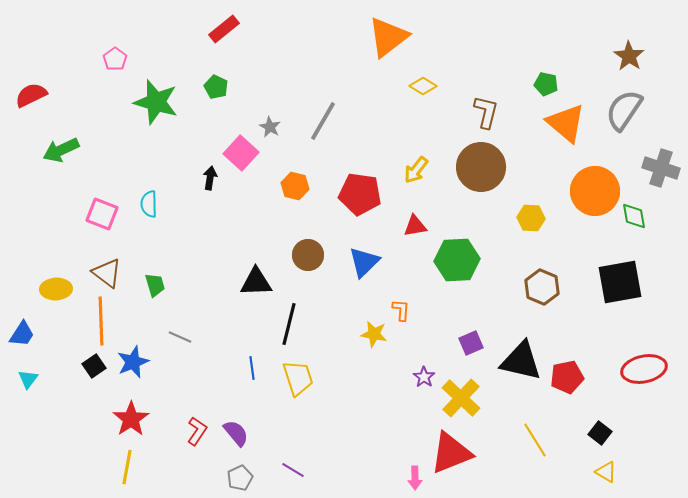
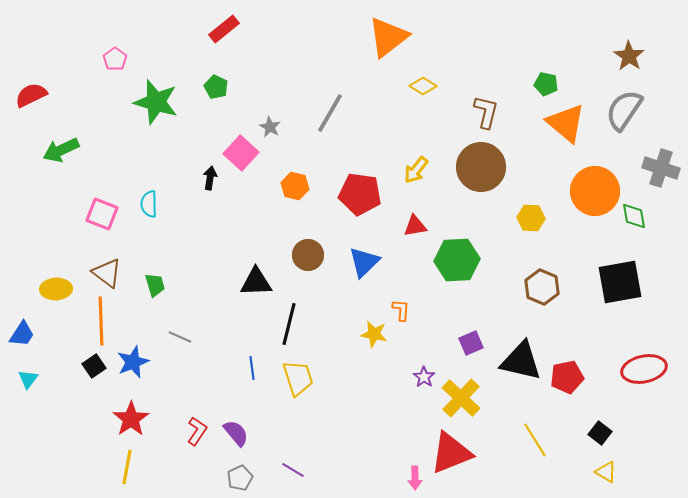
gray line at (323, 121): moved 7 px right, 8 px up
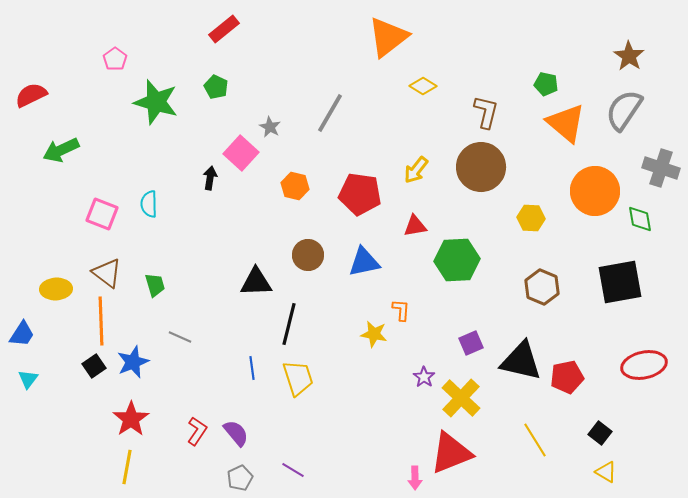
green diamond at (634, 216): moved 6 px right, 3 px down
blue triangle at (364, 262): rotated 32 degrees clockwise
red ellipse at (644, 369): moved 4 px up
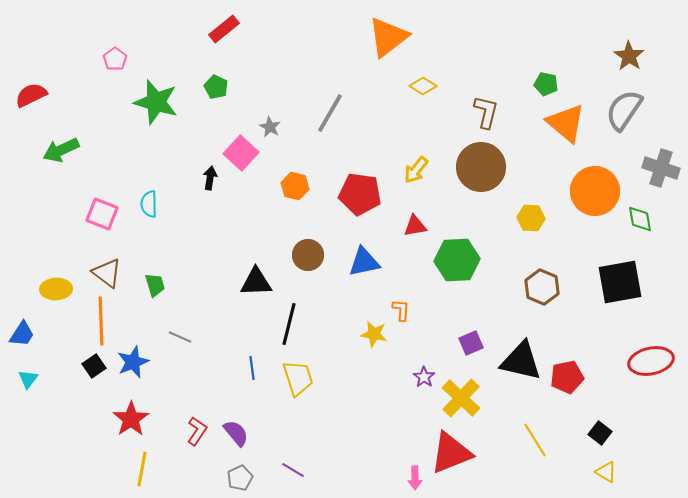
red ellipse at (644, 365): moved 7 px right, 4 px up
yellow line at (127, 467): moved 15 px right, 2 px down
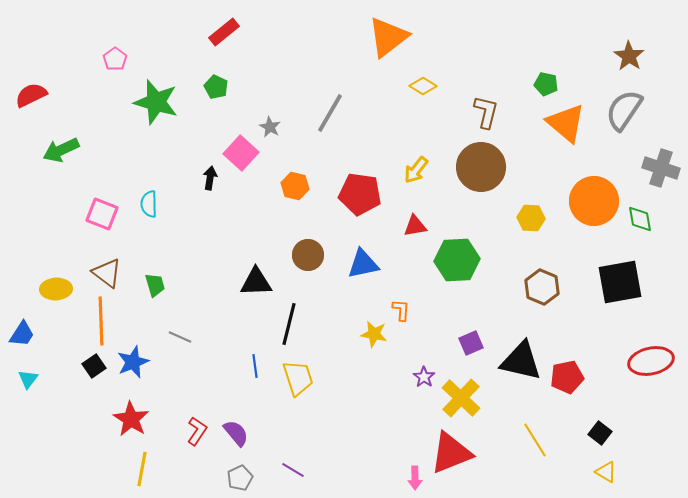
red rectangle at (224, 29): moved 3 px down
orange circle at (595, 191): moved 1 px left, 10 px down
blue triangle at (364, 262): moved 1 px left, 2 px down
blue line at (252, 368): moved 3 px right, 2 px up
red star at (131, 419): rotated 6 degrees counterclockwise
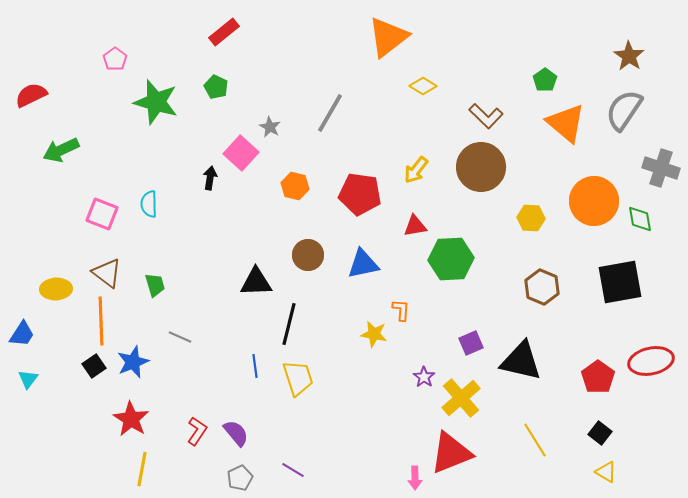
green pentagon at (546, 84): moved 1 px left, 4 px up; rotated 25 degrees clockwise
brown L-shape at (486, 112): moved 4 px down; rotated 120 degrees clockwise
green hexagon at (457, 260): moved 6 px left, 1 px up
red pentagon at (567, 377): moved 31 px right; rotated 24 degrees counterclockwise
yellow cross at (461, 398): rotated 6 degrees clockwise
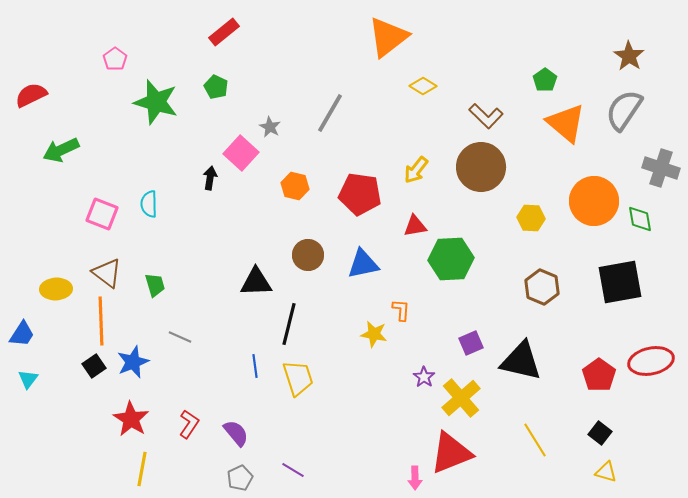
red pentagon at (598, 377): moved 1 px right, 2 px up
red L-shape at (197, 431): moved 8 px left, 7 px up
yellow triangle at (606, 472): rotated 15 degrees counterclockwise
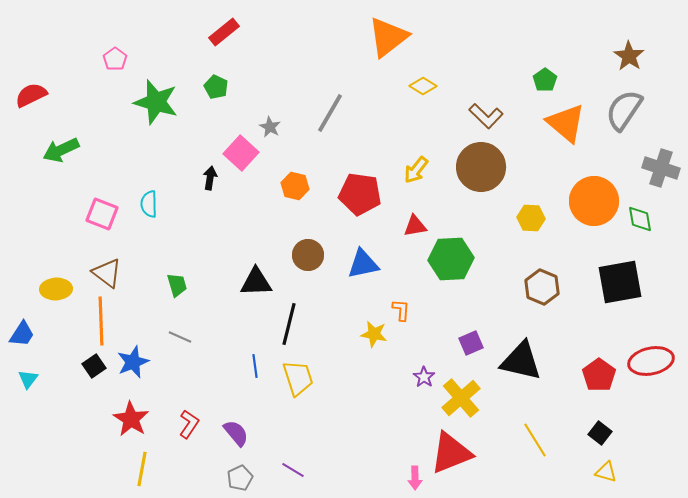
green trapezoid at (155, 285): moved 22 px right
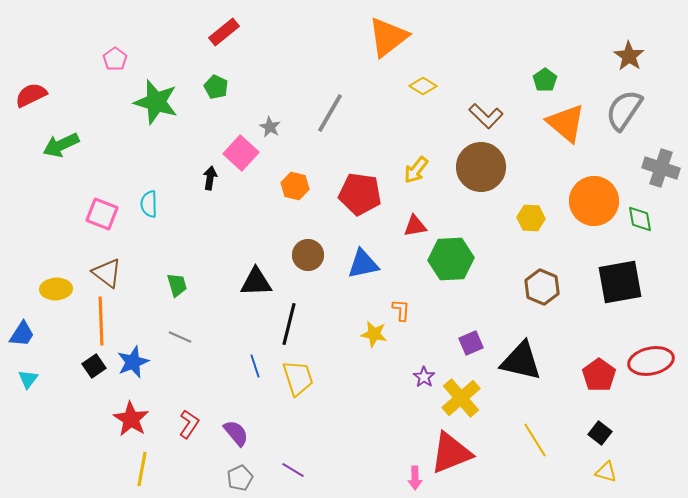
green arrow at (61, 150): moved 5 px up
blue line at (255, 366): rotated 10 degrees counterclockwise
